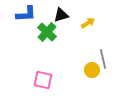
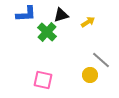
yellow arrow: moved 1 px up
gray line: moved 2 px left, 1 px down; rotated 36 degrees counterclockwise
yellow circle: moved 2 px left, 5 px down
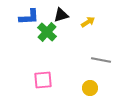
blue L-shape: moved 3 px right, 3 px down
gray line: rotated 30 degrees counterclockwise
yellow circle: moved 13 px down
pink square: rotated 18 degrees counterclockwise
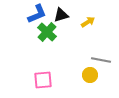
blue L-shape: moved 8 px right, 3 px up; rotated 20 degrees counterclockwise
yellow circle: moved 13 px up
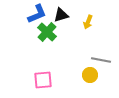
yellow arrow: rotated 144 degrees clockwise
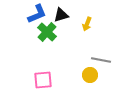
yellow arrow: moved 1 px left, 2 px down
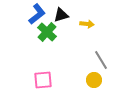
blue L-shape: rotated 15 degrees counterclockwise
yellow arrow: rotated 104 degrees counterclockwise
gray line: rotated 48 degrees clockwise
yellow circle: moved 4 px right, 5 px down
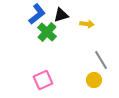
pink square: rotated 18 degrees counterclockwise
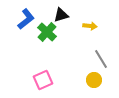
blue L-shape: moved 11 px left, 5 px down
yellow arrow: moved 3 px right, 2 px down
gray line: moved 1 px up
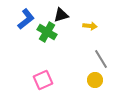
green cross: rotated 12 degrees counterclockwise
yellow circle: moved 1 px right
